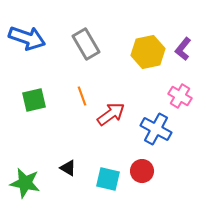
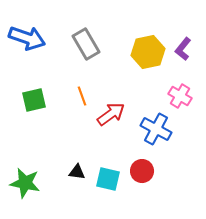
black triangle: moved 9 px right, 4 px down; rotated 24 degrees counterclockwise
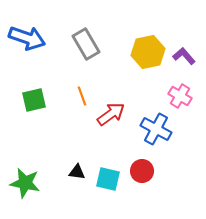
purple L-shape: moved 1 px right, 7 px down; rotated 100 degrees clockwise
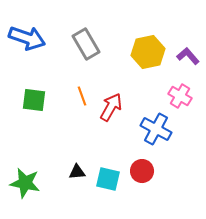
purple L-shape: moved 4 px right
green square: rotated 20 degrees clockwise
red arrow: moved 7 px up; rotated 24 degrees counterclockwise
black triangle: rotated 12 degrees counterclockwise
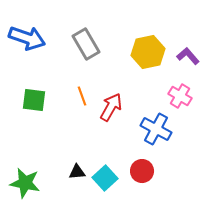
cyan square: moved 3 px left, 1 px up; rotated 35 degrees clockwise
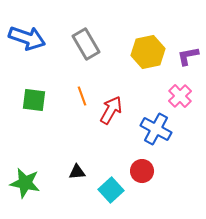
purple L-shape: rotated 60 degrees counterclockwise
pink cross: rotated 15 degrees clockwise
red arrow: moved 3 px down
cyan square: moved 6 px right, 12 px down
